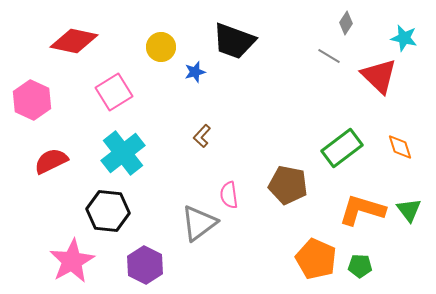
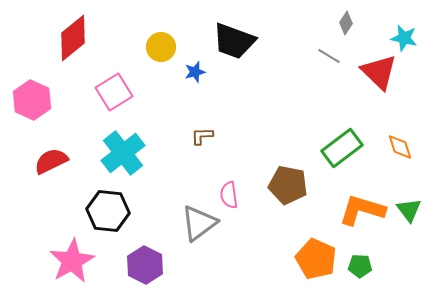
red diamond: moved 1 px left, 3 px up; rotated 51 degrees counterclockwise
red triangle: moved 4 px up
brown L-shape: rotated 45 degrees clockwise
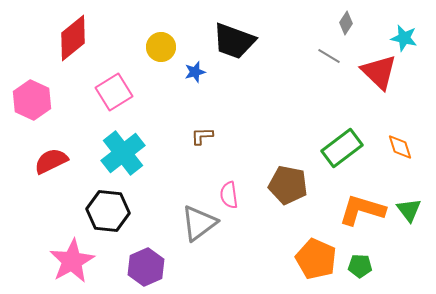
purple hexagon: moved 1 px right, 2 px down; rotated 9 degrees clockwise
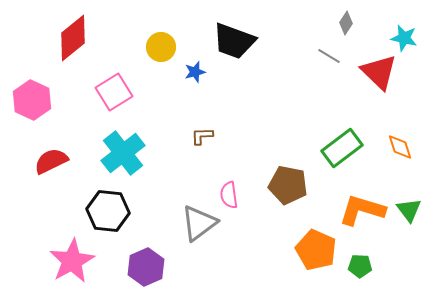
orange pentagon: moved 9 px up
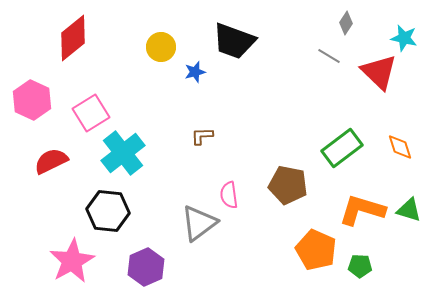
pink square: moved 23 px left, 21 px down
green triangle: rotated 36 degrees counterclockwise
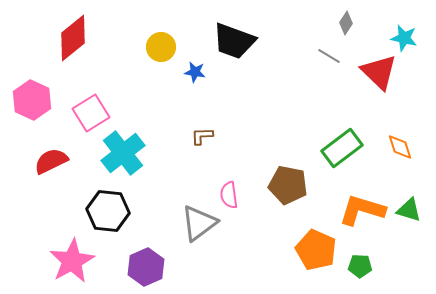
blue star: rotated 25 degrees clockwise
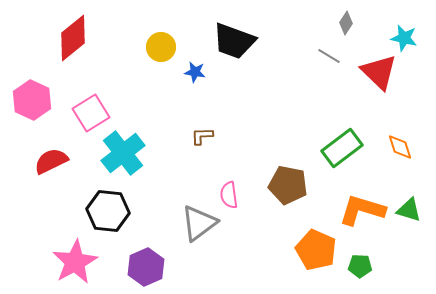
pink star: moved 3 px right, 1 px down
